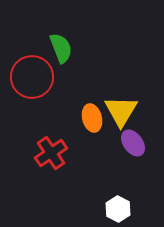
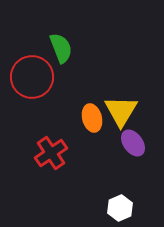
white hexagon: moved 2 px right, 1 px up; rotated 10 degrees clockwise
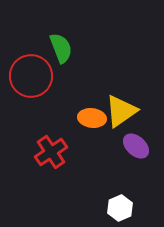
red circle: moved 1 px left, 1 px up
yellow triangle: rotated 24 degrees clockwise
orange ellipse: rotated 68 degrees counterclockwise
purple ellipse: moved 3 px right, 3 px down; rotated 12 degrees counterclockwise
red cross: moved 1 px up
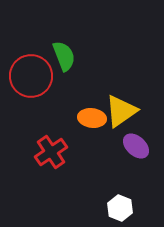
green semicircle: moved 3 px right, 8 px down
white hexagon: rotated 15 degrees counterclockwise
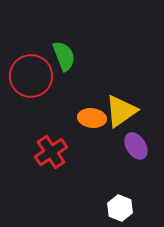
purple ellipse: rotated 16 degrees clockwise
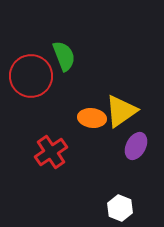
purple ellipse: rotated 60 degrees clockwise
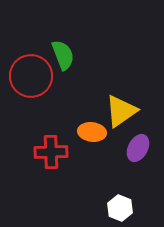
green semicircle: moved 1 px left, 1 px up
orange ellipse: moved 14 px down
purple ellipse: moved 2 px right, 2 px down
red cross: rotated 32 degrees clockwise
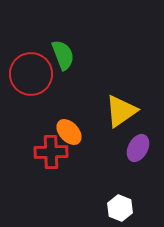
red circle: moved 2 px up
orange ellipse: moved 23 px left; rotated 40 degrees clockwise
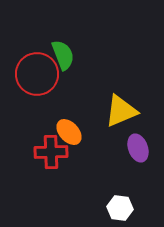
red circle: moved 6 px right
yellow triangle: rotated 12 degrees clockwise
purple ellipse: rotated 48 degrees counterclockwise
white hexagon: rotated 15 degrees counterclockwise
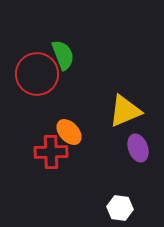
yellow triangle: moved 4 px right
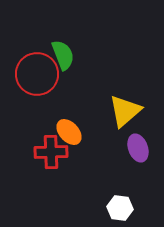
yellow triangle: rotated 18 degrees counterclockwise
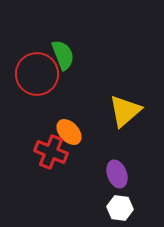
purple ellipse: moved 21 px left, 26 px down
red cross: rotated 24 degrees clockwise
